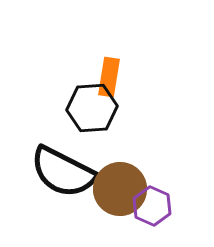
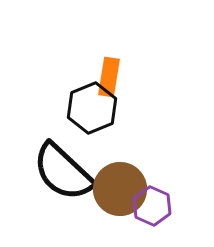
black hexagon: rotated 18 degrees counterclockwise
black semicircle: rotated 16 degrees clockwise
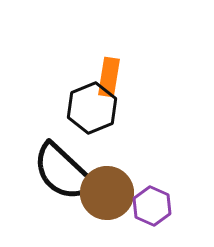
brown circle: moved 13 px left, 4 px down
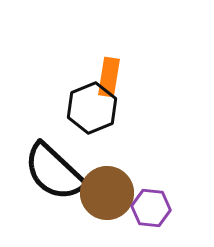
black semicircle: moved 9 px left
purple hexagon: moved 1 px left, 2 px down; rotated 18 degrees counterclockwise
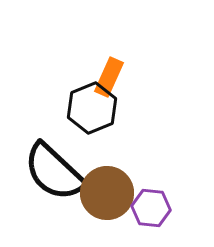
orange rectangle: rotated 15 degrees clockwise
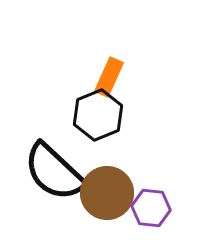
black hexagon: moved 6 px right, 7 px down
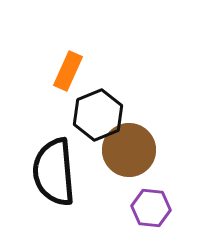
orange rectangle: moved 41 px left, 6 px up
black semicircle: rotated 42 degrees clockwise
brown circle: moved 22 px right, 43 px up
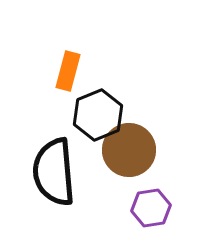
orange rectangle: rotated 9 degrees counterclockwise
purple hexagon: rotated 15 degrees counterclockwise
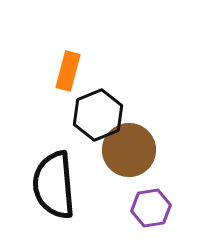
black semicircle: moved 13 px down
